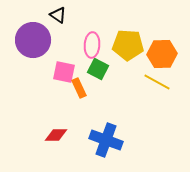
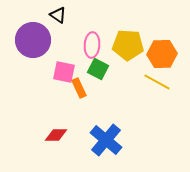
blue cross: rotated 20 degrees clockwise
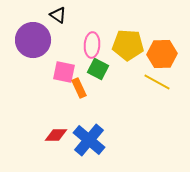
blue cross: moved 17 px left
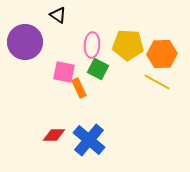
purple circle: moved 8 px left, 2 px down
red diamond: moved 2 px left
